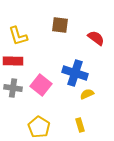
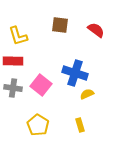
red semicircle: moved 8 px up
yellow pentagon: moved 1 px left, 2 px up
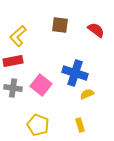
yellow L-shape: rotated 65 degrees clockwise
red rectangle: rotated 12 degrees counterclockwise
yellow pentagon: rotated 10 degrees counterclockwise
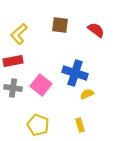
yellow L-shape: moved 1 px right, 2 px up
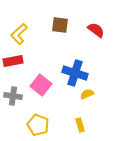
gray cross: moved 8 px down
